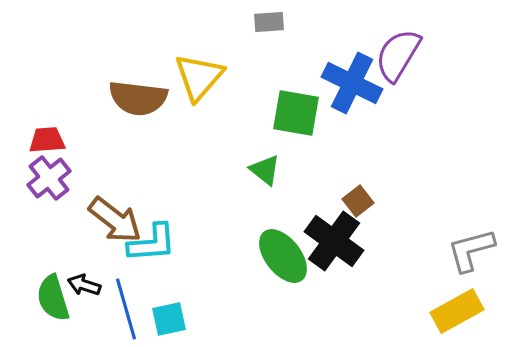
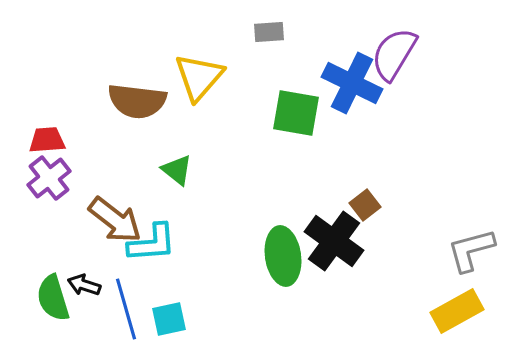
gray rectangle: moved 10 px down
purple semicircle: moved 4 px left, 1 px up
brown semicircle: moved 1 px left, 3 px down
green triangle: moved 88 px left
brown square: moved 7 px right, 4 px down
green ellipse: rotated 30 degrees clockwise
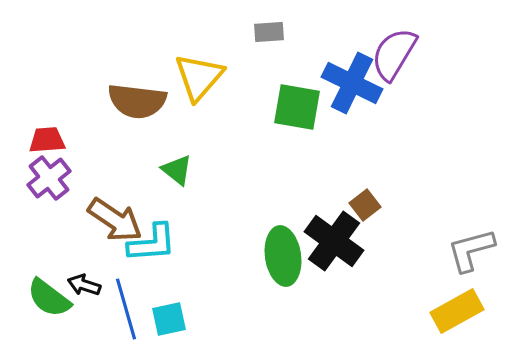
green square: moved 1 px right, 6 px up
brown arrow: rotated 4 degrees counterclockwise
green semicircle: moved 4 px left; rotated 36 degrees counterclockwise
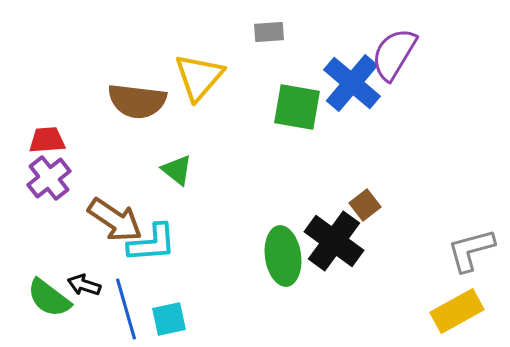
blue cross: rotated 14 degrees clockwise
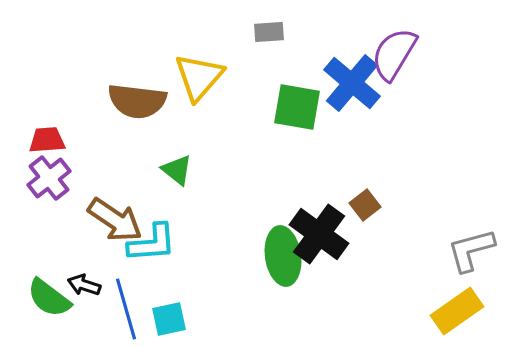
black cross: moved 15 px left, 7 px up
yellow rectangle: rotated 6 degrees counterclockwise
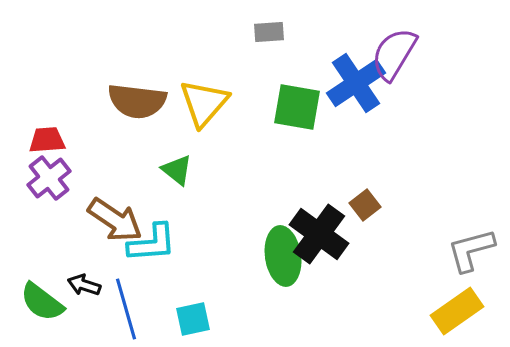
yellow triangle: moved 5 px right, 26 px down
blue cross: moved 4 px right; rotated 16 degrees clockwise
green semicircle: moved 7 px left, 4 px down
cyan square: moved 24 px right
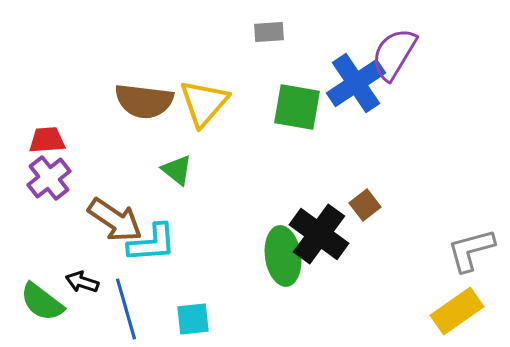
brown semicircle: moved 7 px right
black arrow: moved 2 px left, 3 px up
cyan square: rotated 6 degrees clockwise
